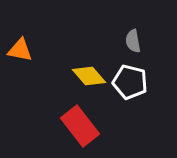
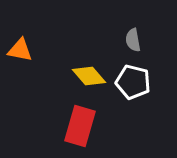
gray semicircle: moved 1 px up
white pentagon: moved 3 px right
red rectangle: rotated 54 degrees clockwise
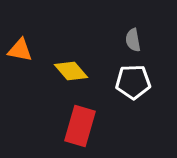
yellow diamond: moved 18 px left, 5 px up
white pentagon: rotated 16 degrees counterclockwise
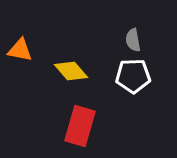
white pentagon: moved 6 px up
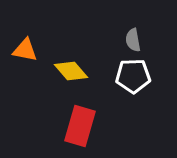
orange triangle: moved 5 px right
